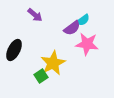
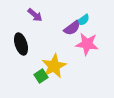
black ellipse: moved 7 px right, 6 px up; rotated 45 degrees counterclockwise
yellow star: moved 1 px right, 3 px down
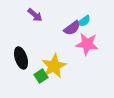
cyan semicircle: moved 1 px right, 1 px down
black ellipse: moved 14 px down
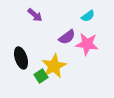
cyan semicircle: moved 4 px right, 5 px up
purple semicircle: moved 5 px left, 9 px down
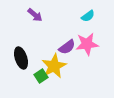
purple semicircle: moved 10 px down
pink star: rotated 15 degrees counterclockwise
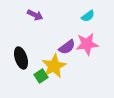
purple arrow: rotated 14 degrees counterclockwise
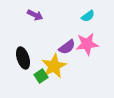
black ellipse: moved 2 px right
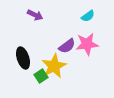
purple semicircle: moved 1 px up
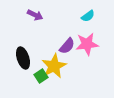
purple semicircle: rotated 12 degrees counterclockwise
